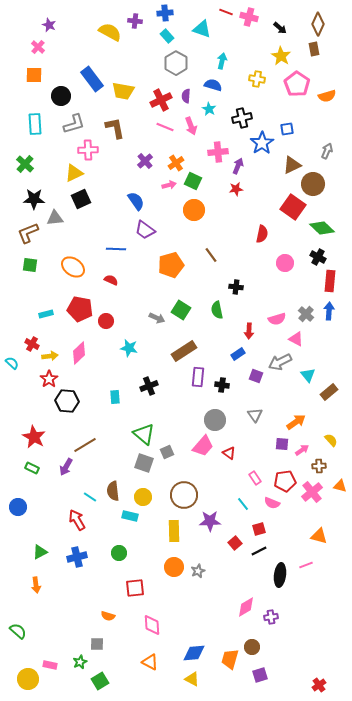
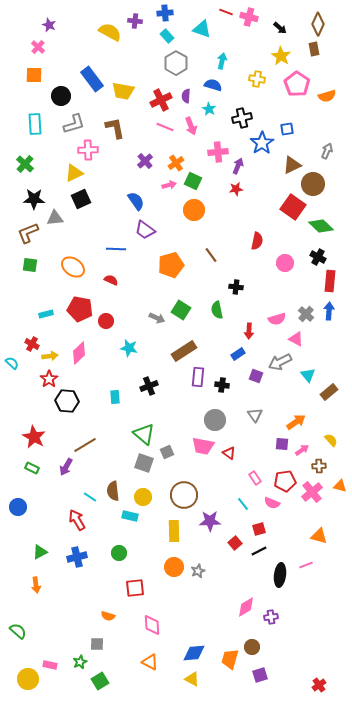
green diamond at (322, 228): moved 1 px left, 2 px up
red semicircle at (262, 234): moved 5 px left, 7 px down
pink trapezoid at (203, 446): rotated 60 degrees clockwise
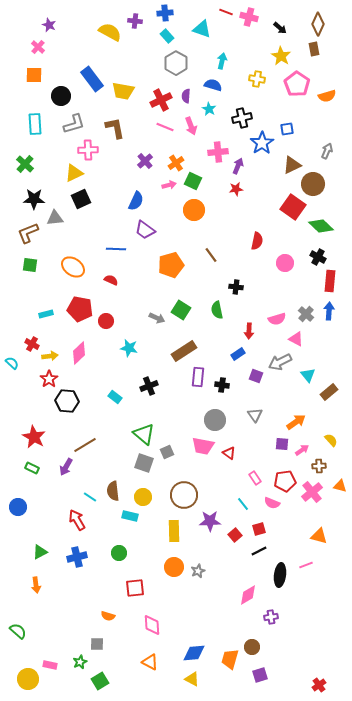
blue semicircle at (136, 201): rotated 60 degrees clockwise
cyan rectangle at (115, 397): rotated 48 degrees counterclockwise
red square at (235, 543): moved 8 px up
pink diamond at (246, 607): moved 2 px right, 12 px up
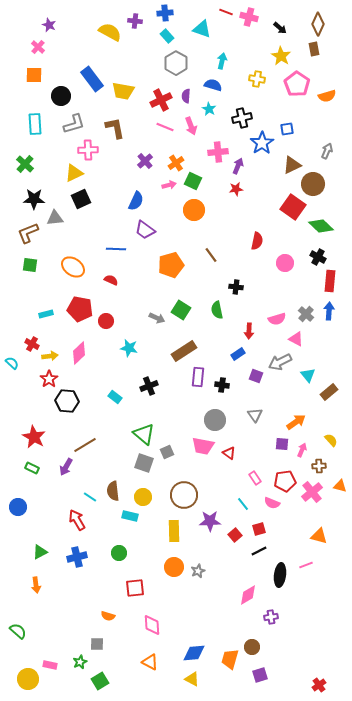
pink arrow at (302, 450): rotated 32 degrees counterclockwise
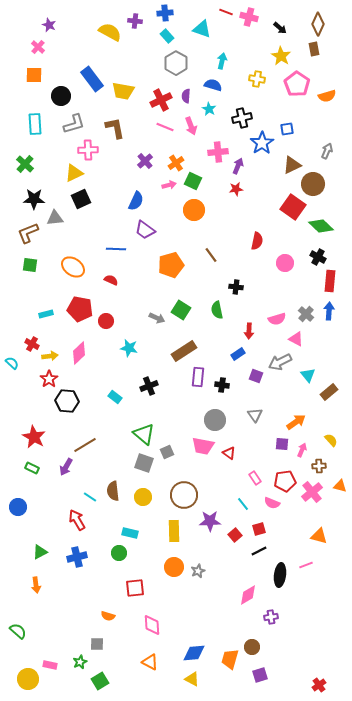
cyan rectangle at (130, 516): moved 17 px down
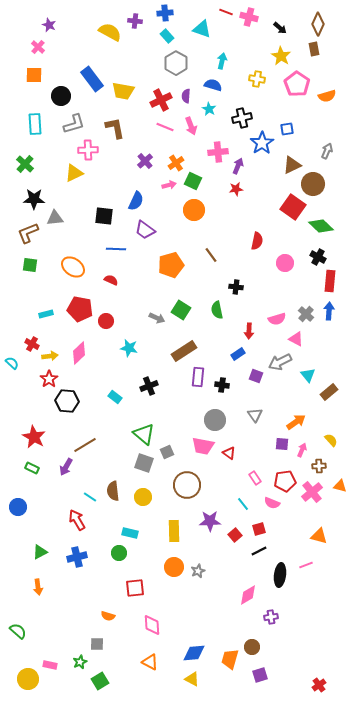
black square at (81, 199): moved 23 px right, 17 px down; rotated 30 degrees clockwise
brown circle at (184, 495): moved 3 px right, 10 px up
orange arrow at (36, 585): moved 2 px right, 2 px down
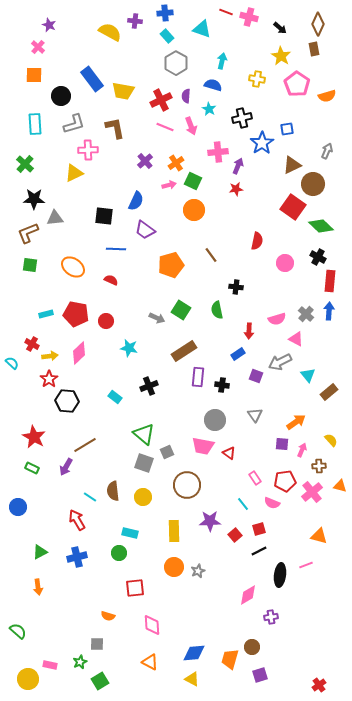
red pentagon at (80, 309): moved 4 px left, 5 px down
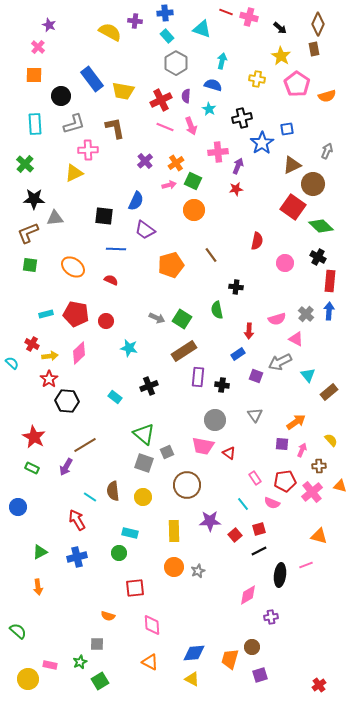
green square at (181, 310): moved 1 px right, 9 px down
